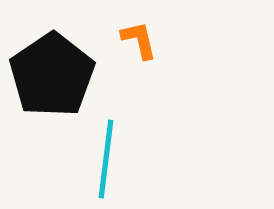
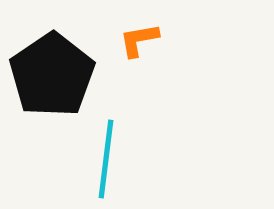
orange L-shape: rotated 87 degrees counterclockwise
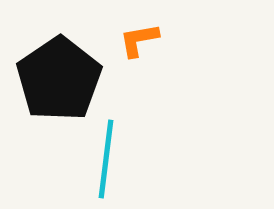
black pentagon: moved 7 px right, 4 px down
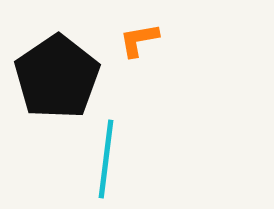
black pentagon: moved 2 px left, 2 px up
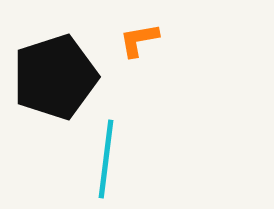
black pentagon: moved 2 px left; rotated 16 degrees clockwise
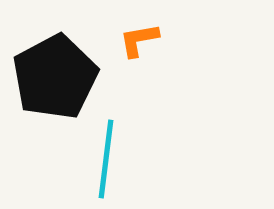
black pentagon: rotated 10 degrees counterclockwise
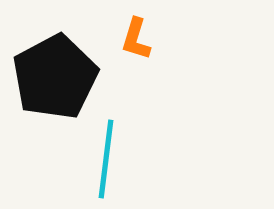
orange L-shape: moved 3 px left, 1 px up; rotated 63 degrees counterclockwise
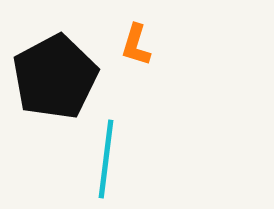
orange L-shape: moved 6 px down
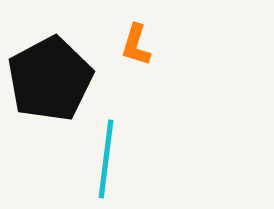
black pentagon: moved 5 px left, 2 px down
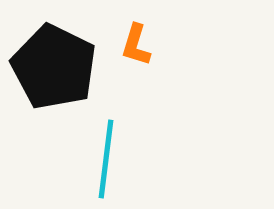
black pentagon: moved 4 px right, 12 px up; rotated 18 degrees counterclockwise
